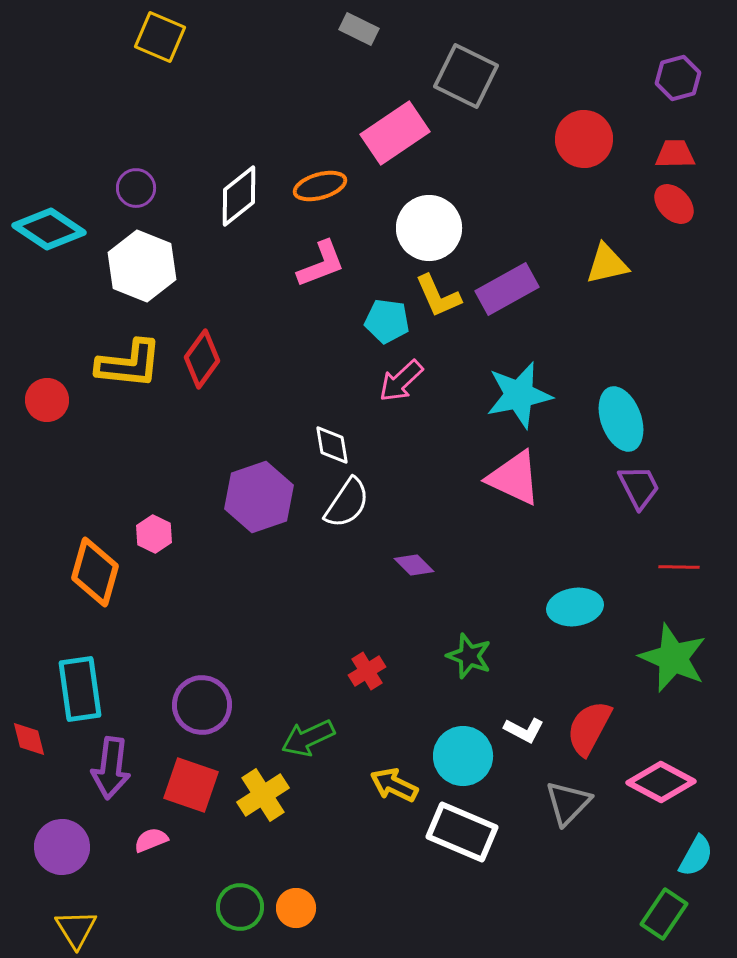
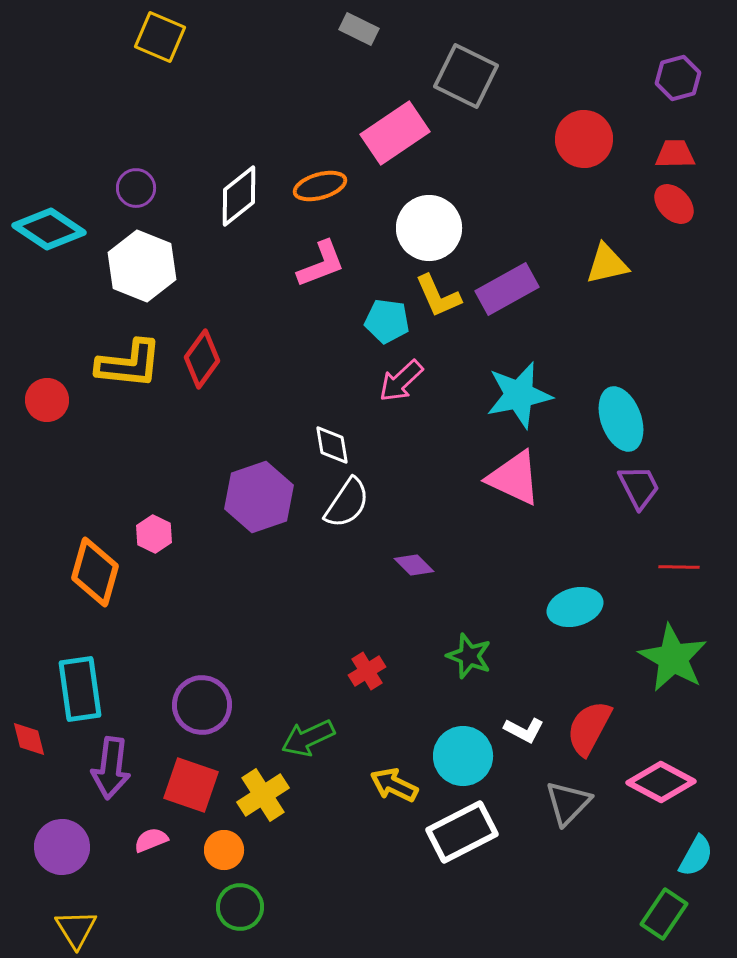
cyan ellipse at (575, 607): rotated 8 degrees counterclockwise
green star at (673, 658): rotated 6 degrees clockwise
white rectangle at (462, 832): rotated 50 degrees counterclockwise
orange circle at (296, 908): moved 72 px left, 58 px up
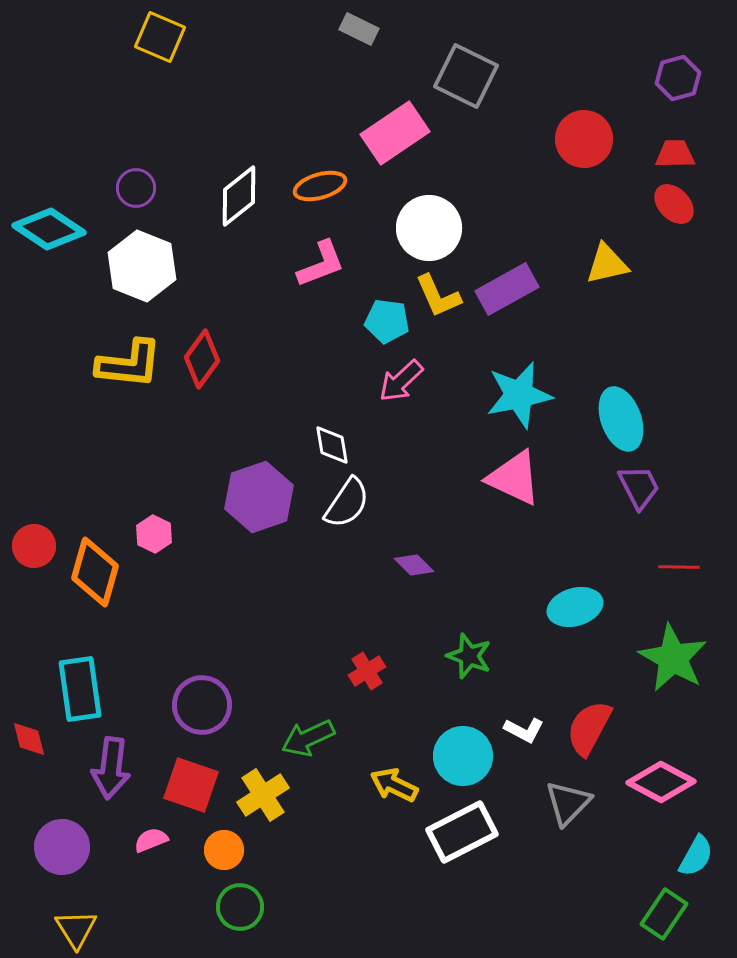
red circle at (47, 400): moved 13 px left, 146 px down
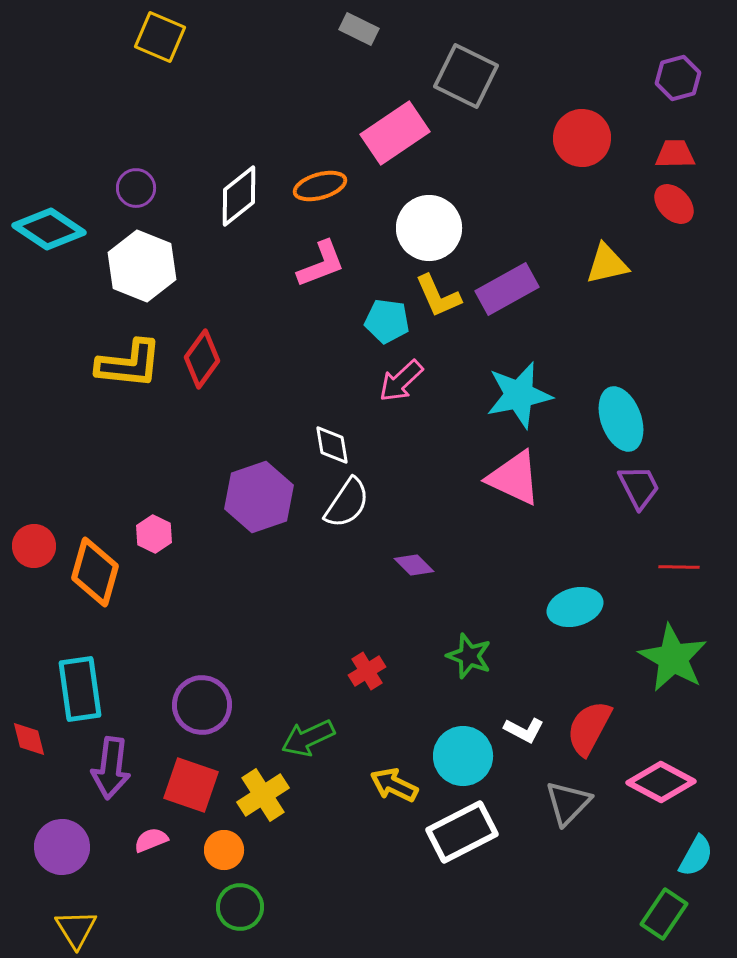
red circle at (584, 139): moved 2 px left, 1 px up
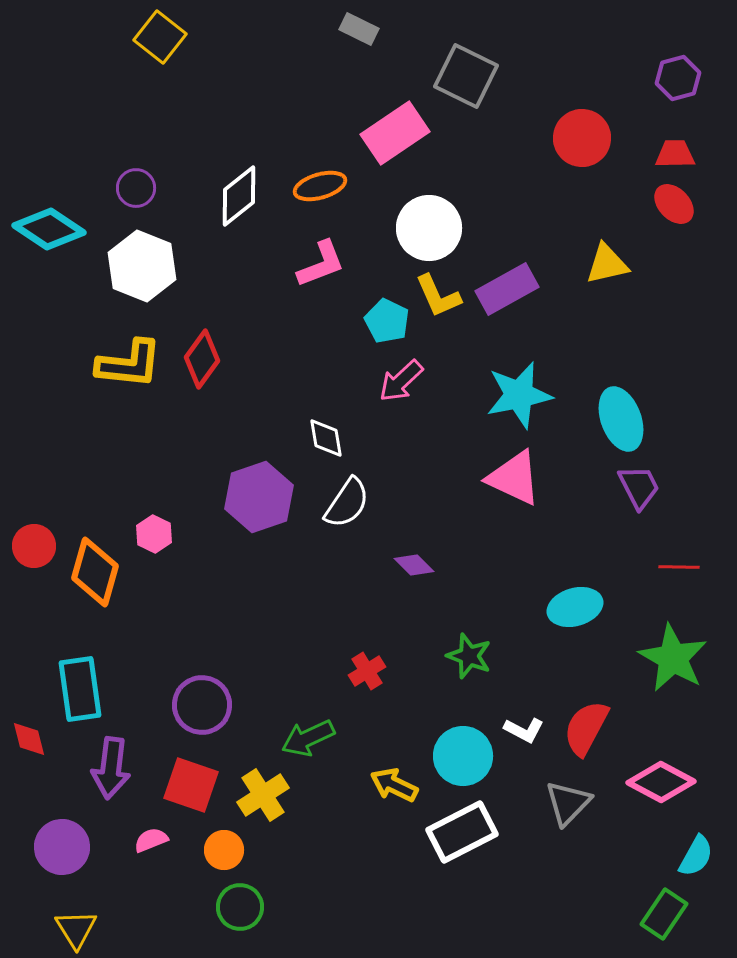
yellow square at (160, 37): rotated 15 degrees clockwise
cyan pentagon at (387, 321): rotated 18 degrees clockwise
white diamond at (332, 445): moved 6 px left, 7 px up
red semicircle at (589, 728): moved 3 px left
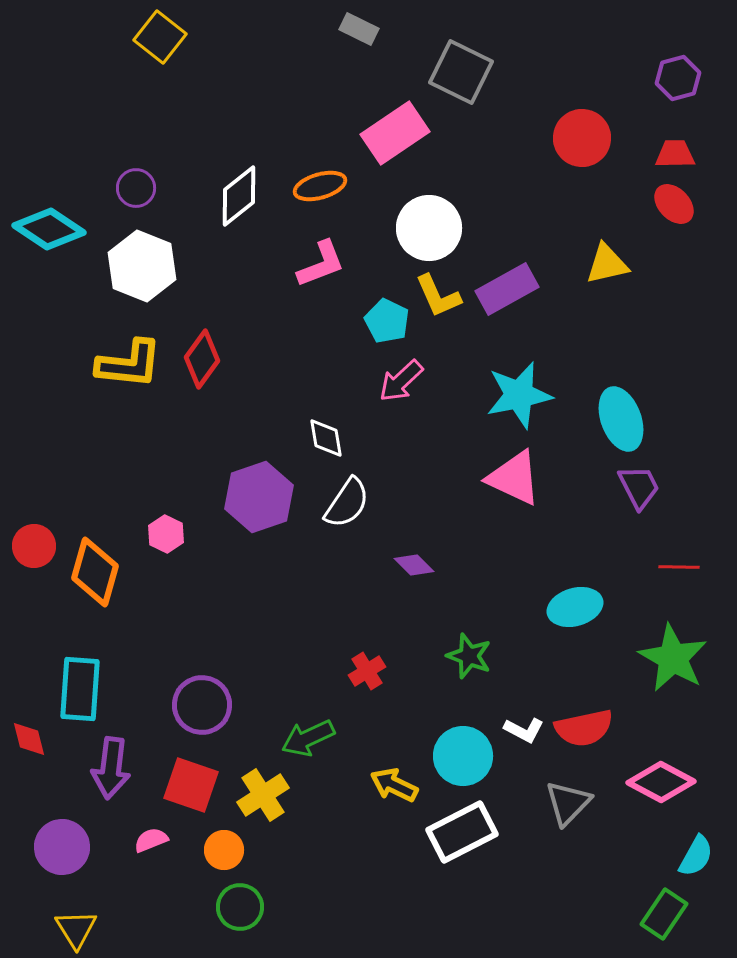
gray square at (466, 76): moved 5 px left, 4 px up
pink hexagon at (154, 534): moved 12 px right
cyan rectangle at (80, 689): rotated 12 degrees clockwise
red semicircle at (586, 728): moved 2 px left; rotated 130 degrees counterclockwise
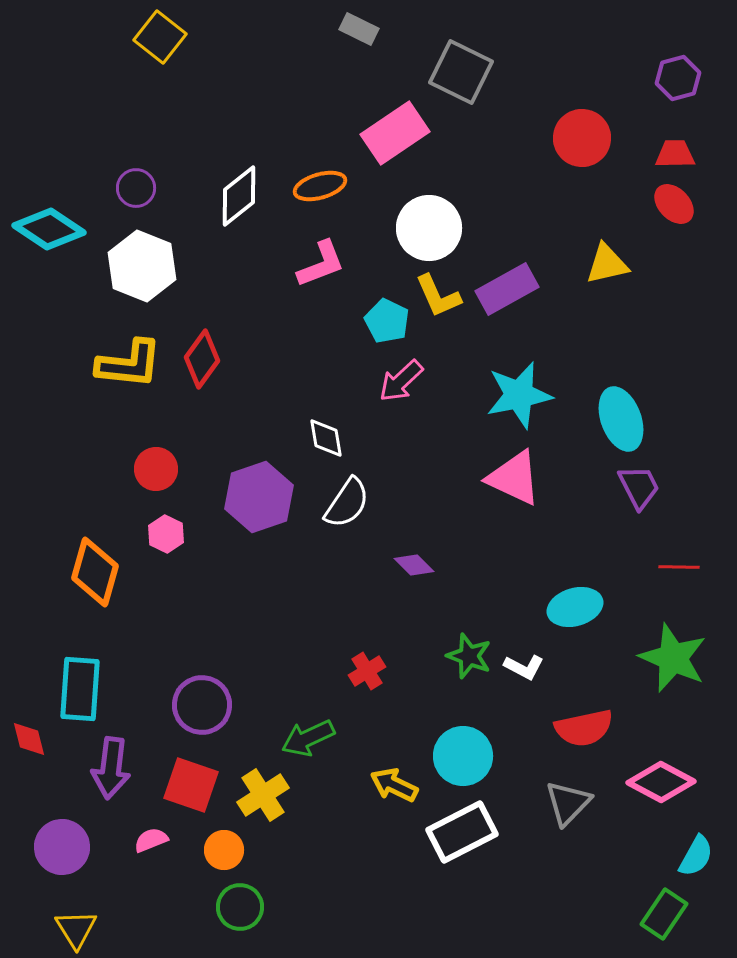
red circle at (34, 546): moved 122 px right, 77 px up
green star at (673, 658): rotated 6 degrees counterclockwise
white L-shape at (524, 730): moved 63 px up
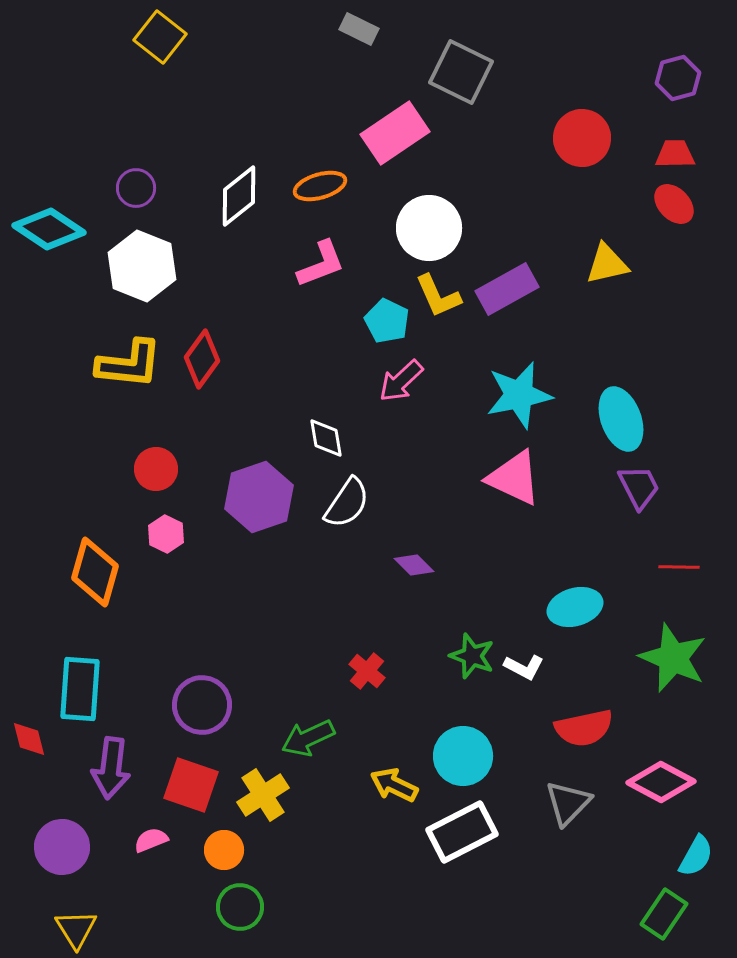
green star at (469, 656): moved 3 px right
red cross at (367, 671): rotated 18 degrees counterclockwise
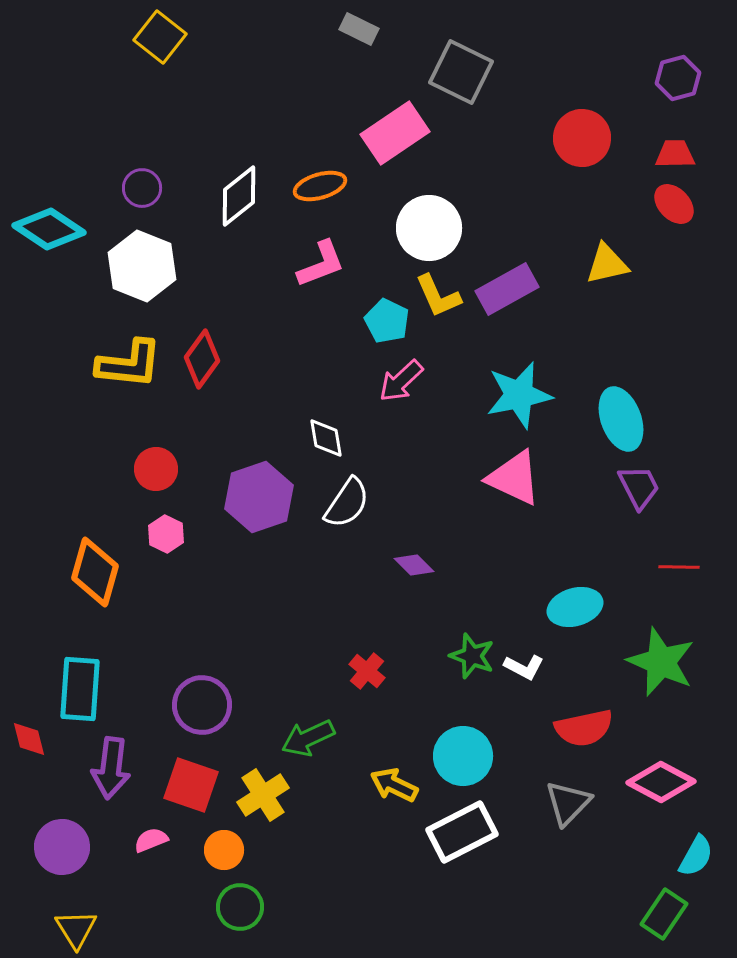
purple circle at (136, 188): moved 6 px right
green star at (673, 658): moved 12 px left, 4 px down
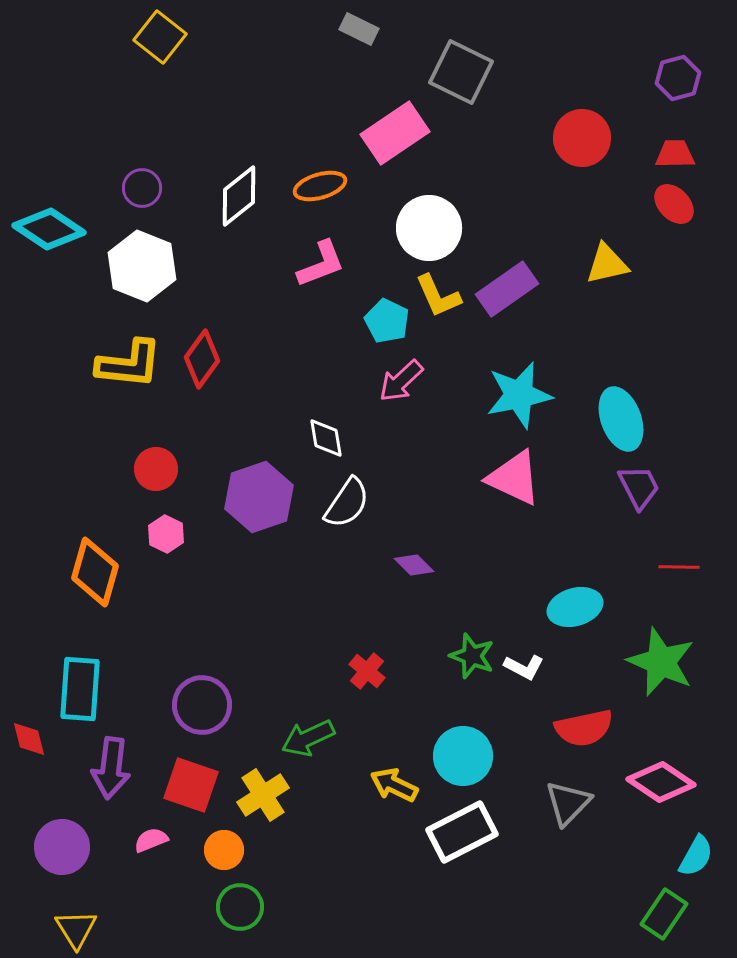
purple rectangle at (507, 289): rotated 6 degrees counterclockwise
pink diamond at (661, 782): rotated 6 degrees clockwise
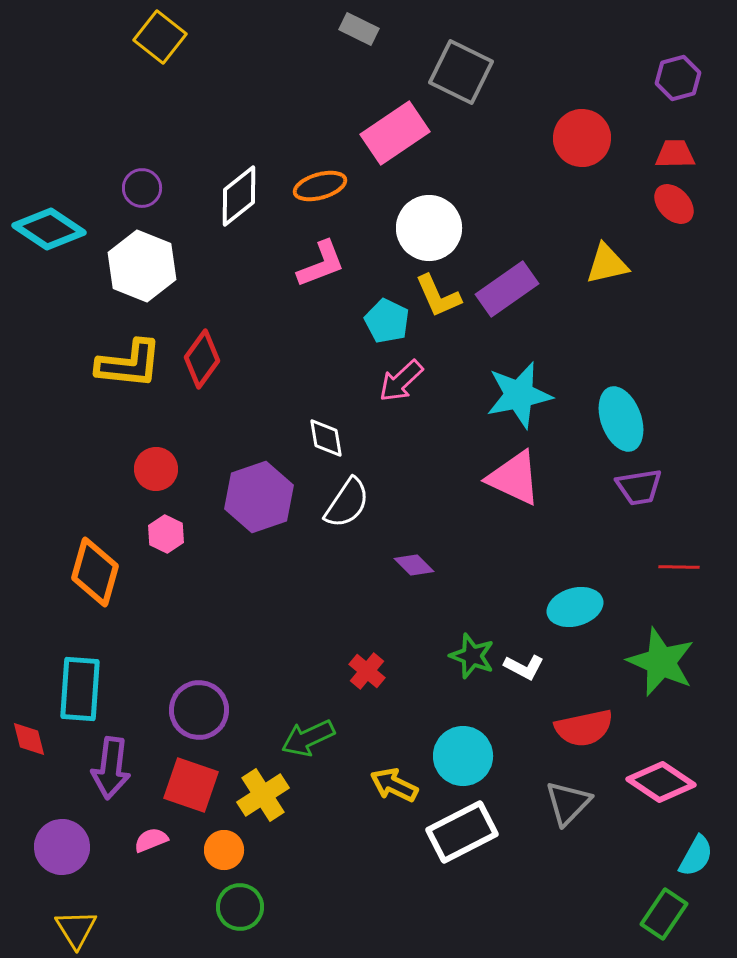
purple trapezoid at (639, 487): rotated 108 degrees clockwise
purple circle at (202, 705): moved 3 px left, 5 px down
